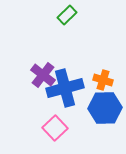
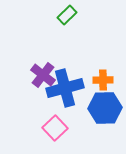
orange cross: rotated 18 degrees counterclockwise
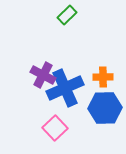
purple cross: rotated 10 degrees counterclockwise
orange cross: moved 3 px up
blue cross: rotated 9 degrees counterclockwise
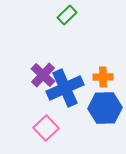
purple cross: rotated 15 degrees clockwise
pink square: moved 9 px left
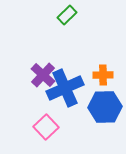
orange cross: moved 2 px up
blue hexagon: moved 1 px up
pink square: moved 1 px up
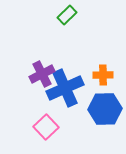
purple cross: moved 1 px left, 1 px up; rotated 20 degrees clockwise
blue hexagon: moved 2 px down
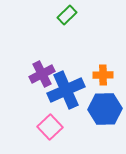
blue cross: moved 1 px right, 2 px down
pink square: moved 4 px right
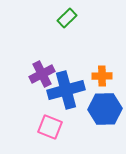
green rectangle: moved 3 px down
orange cross: moved 1 px left, 1 px down
blue cross: rotated 9 degrees clockwise
pink square: rotated 25 degrees counterclockwise
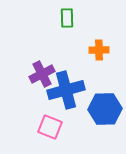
green rectangle: rotated 48 degrees counterclockwise
orange cross: moved 3 px left, 26 px up
